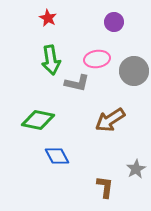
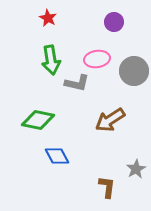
brown L-shape: moved 2 px right
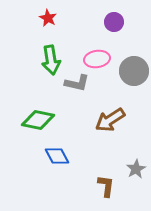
brown L-shape: moved 1 px left, 1 px up
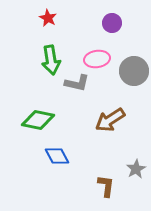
purple circle: moved 2 px left, 1 px down
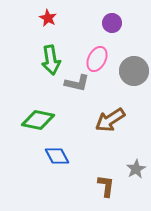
pink ellipse: rotated 55 degrees counterclockwise
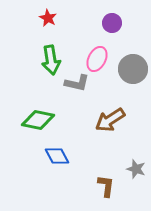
gray circle: moved 1 px left, 2 px up
gray star: rotated 24 degrees counterclockwise
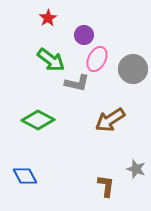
red star: rotated 12 degrees clockwise
purple circle: moved 28 px left, 12 px down
green arrow: rotated 44 degrees counterclockwise
green diamond: rotated 16 degrees clockwise
blue diamond: moved 32 px left, 20 px down
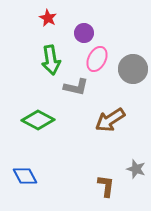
red star: rotated 12 degrees counterclockwise
purple circle: moved 2 px up
green arrow: rotated 44 degrees clockwise
gray L-shape: moved 1 px left, 4 px down
